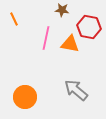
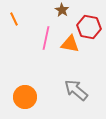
brown star: rotated 24 degrees clockwise
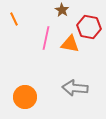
gray arrow: moved 1 px left, 2 px up; rotated 35 degrees counterclockwise
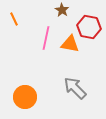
gray arrow: rotated 40 degrees clockwise
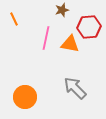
brown star: rotated 24 degrees clockwise
red hexagon: rotated 15 degrees counterclockwise
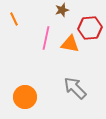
red hexagon: moved 1 px right, 1 px down
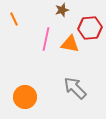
pink line: moved 1 px down
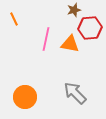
brown star: moved 12 px right
gray arrow: moved 5 px down
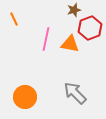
red hexagon: rotated 15 degrees counterclockwise
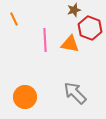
red hexagon: rotated 20 degrees counterclockwise
pink line: moved 1 px left, 1 px down; rotated 15 degrees counterclockwise
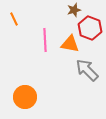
gray arrow: moved 12 px right, 23 px up
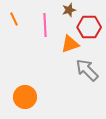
brown star: moved 5 px left
red hexagon: moved 1 px left, 1 px up; rotated 20 degrees counterclockwise
pink line: moved 15 px up
orange triangle: rotated 30 degrees counterclockwise
